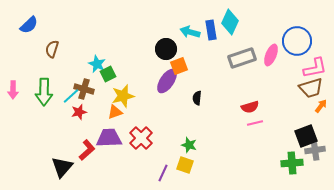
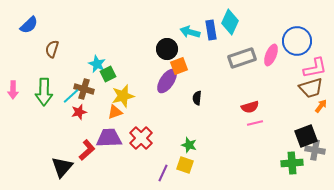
black circle: moved 1 px right
gray cross: rotated 18 degrees clockwise
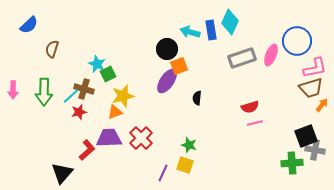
orange arrow: moved 1 px right, 1 px up
black triangle: moved 6 px down
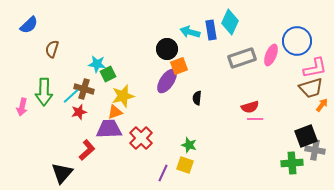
cyan star: rotated 18 degrees counterclockwise
pink arrow: moved 9 px right, 17 px down; rotated 12 degrees clockwise
pink line: moved 4 px up; rotated 14 degrees clockwise
purple trapezoid: moved 9 px up
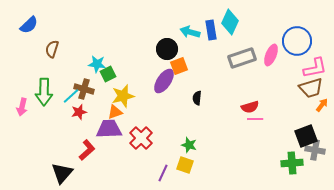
purple ellipse: moved 3 px left
